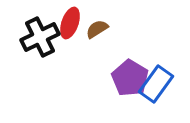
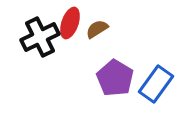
purple pentagon: moved 15 px left
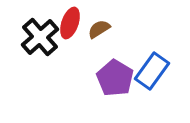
brown semicircle: moved 2 px right
black cross: rotated 15 degrees counterclockwise
blue rectangle: moved 4 px left, 13 px up
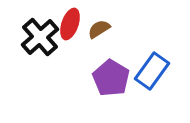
red ellipse: moved 1 px down
purple pentagon: moved 4 px left
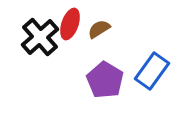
purple pentagon: moved 6 px left, 2 px down
